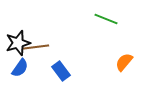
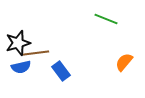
brown line: moved 6 px down
blue semicircle: moved 1 px right, 1 px up; rotated 42 degrees clockwise
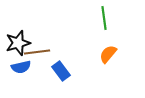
green line: moved 2 px left, 1 px up; rotated 60 degrees clockwise
brown line: moved 1 px right, 1 px up
orange semicircle: moved 16 px left, 8 px up
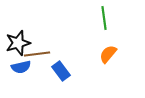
brown line: moved 2 px down
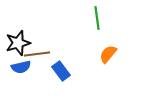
green line: moved 7 px left
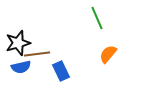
green line: rotated 15 degrees counterclockwise
blue rectangle: rotated 12 degrees clockwise
